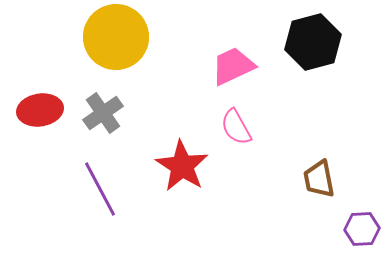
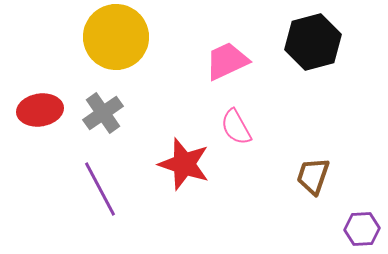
pink trapezoid: moved 6 px left, 5 px up
red star: moved 2 px right, 2 px up; rotated 14 degrees counterclockwise
brown trapezoid: moved 6 px left, 3 px up; rotated 30 degrees clockwise
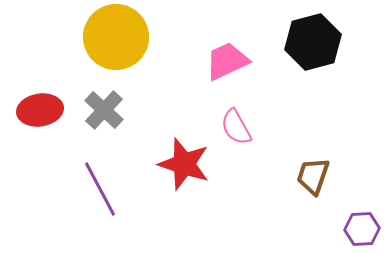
gray cross: moved 1 px right, 3 px up; rotated 12 degrees counterclockwise
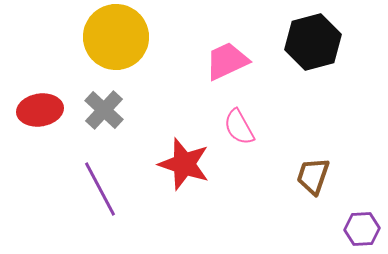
pink semicircle: moved 3 px right
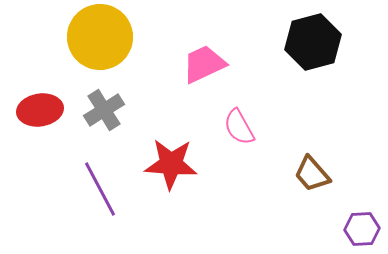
yellow circle: moved 16 px left
pink trapezoid: moved 23 px left, 3 px down
gray cross: rotated 15 degrees clockwise
red star: moved 13 px left; rotated 14 degrees counterclockwise
brown trapezoid: moved 1 px left, 2 px up; rotated 60 degrees counterclockwise
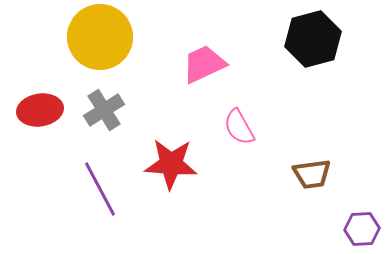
black hexagon: moved 3 px up
brown trapezoid: rotated 57 degrees counterclockwise
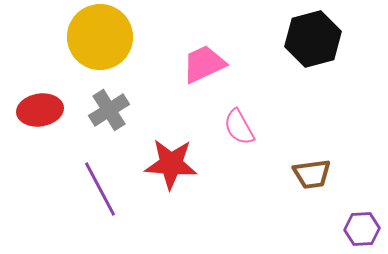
gray cross: moved 5 px right
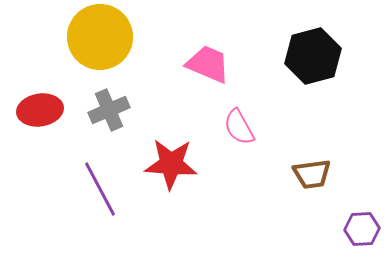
black hexagon: moved 17 px down
pink trapezoid: moved 4 px right; rotated 48 degrees clockwise
gray cross: rotated 9 degrees clockwise
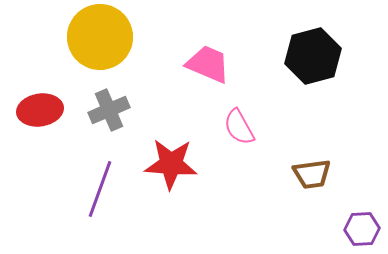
purple line: rotated 48 degrees clockwise
